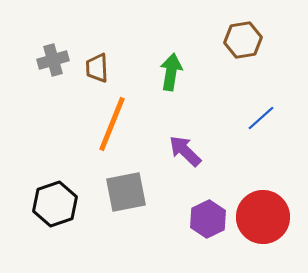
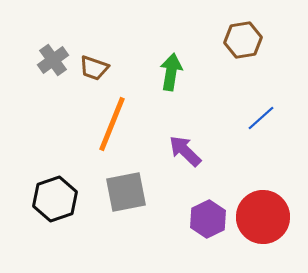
gray cross: rotated 20 degrees counterclockwise
brown trapezoid: moved 3 px left; rotated 68 degrees counterclockwise
black hexagon: moved 5 px up
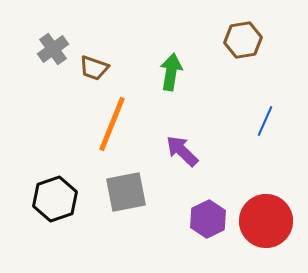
gray cross: moved 11 px up
blue line: moved 4 px right, 3 px down; rotated 24 degrees counterclockwise
purple arrow: moved 3 px left
red circle: moved 3 px right, 4 px down
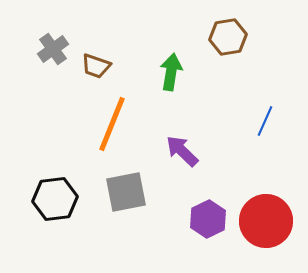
brown hexagon: moved 15 px left, 3 px up
brown trapezoid: moved 2 px right, 2 px up
black hexagon: rotated 12 degrees clockwise
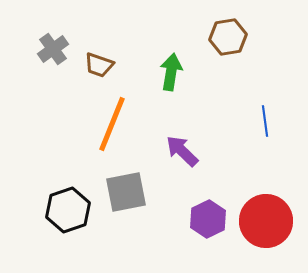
brown trapezoid: moved 3 px right, 1 px up
blue line: rotated 32 degrees counterclockwise
black hexagon: moved 13 px right, 11 px down; rotated 12 degrees counterclockwise
